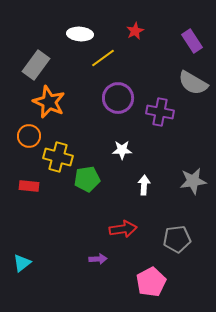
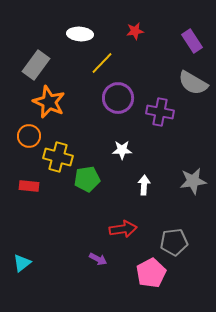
red star: rotated 18 degrees clockwise
yellow line: moved 1 px left, 5 px down; rotated 10 degrees counterclockwise
gray pentagon: moved 3 px left, 3 px down
purple arrow: rotated 30 degrees clockwise
pink pentagon: moved 9 px up
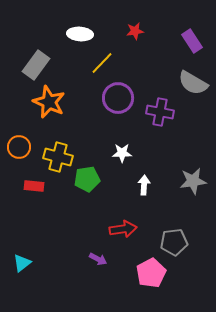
orange circle: moved 10 px left, 11 px down
white star: moved 3 px down
red rectangle: moved 5 px right
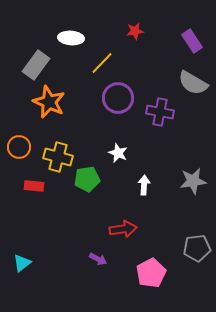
white ellipse: moved 9 px left, 4 px down
white star: moved 4 px left; rotated 24 degrees clockwise
gray pentagon: moved 23 px right, 6 px down
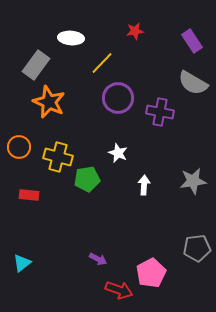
red rectangle: moved 5 px left, 9 px down
red arrow: moved 4 px left, 61 px down; rotated 28 degrees clockwise
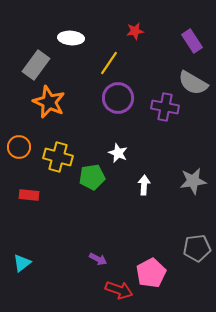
yellow line: moved 7 px right; rotated 10 degrees counterclockwise
purple cross: moved 5 px right, 5 px up
green pentagon: moved 5 px right, 2 px up
